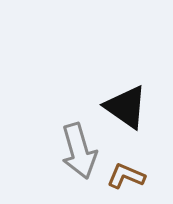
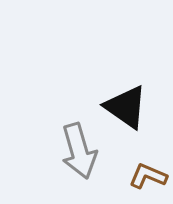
brown L-shape: moved 22 px right
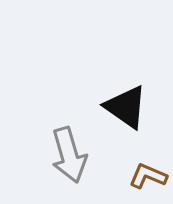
gray arrow: moved 10 px left, 4 px down
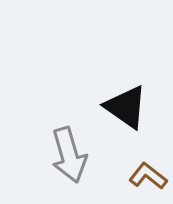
brown L-shape: rotated 15 degrees clockwise
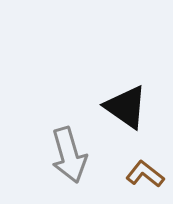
brown L-shape: moved 3 px left, 2 px up
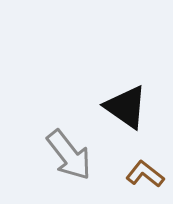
gray arrow: rotated 22 degrees counterclockwise
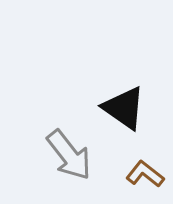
black triangle: moved 2 px left, 1 px down
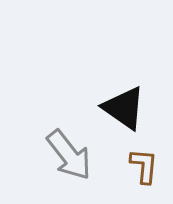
brown L-shape: moved 1 px left, 8 px up; rotated 57 degrees clockwise
